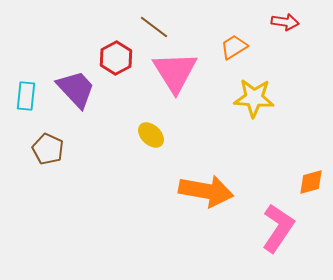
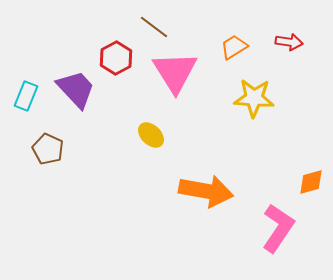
red arrow: moved 4 px right, 20 px down
cyan rectangle: rotated 16 degrees clockwise
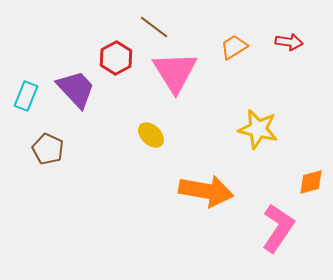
yellow star: moved 4 px right, 31 px down; rotated 9 degrees clockwise
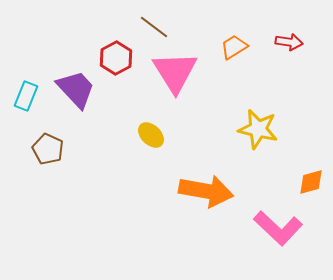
pink L-shape: rotated 99 degrees clockwise
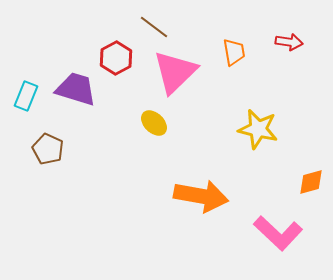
orange trapezoid: moved 5 px down; rotated 112 degrees clockwise
pink triangle: rotated 18 degrees clockwise
purple trapezoid: rotated 30 degrees counterclockwise
yellow ellipse: moved 3 px right, 12 px up
orange arrow: moved 5 px left, 5 px down
pink L-shape: moved 5 px down
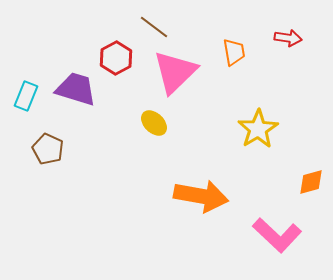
red arrow: moved 1 px left, 4 px up
yellow star: rotated 27 degrees clockwise
pink L-shape: moved 1 px left, 2 px down
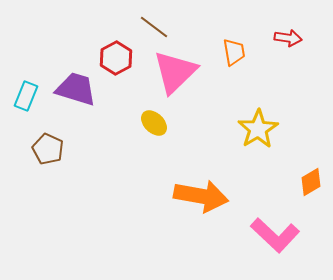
orange diamond: rotated 16 degrees counterclockwise
pink L-shape: moved 2 px left
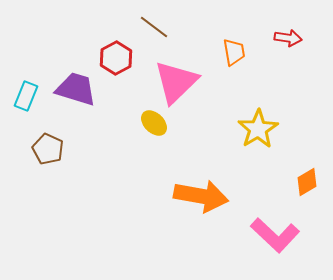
pink triangle: moved 1 px right, 10 px down
orange diamond: moved 4 px left
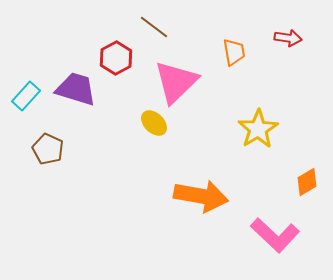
cyan rectangle: rotated 20 degrees clockwise
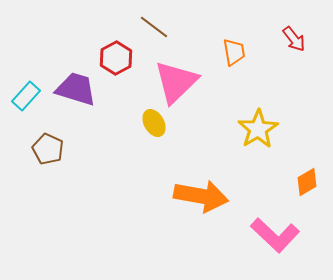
red arrow: moved 6 px right, 1 px down; rotated 44 degrees clockwise
yellow ellipse: rotated 16 degrees clockwise
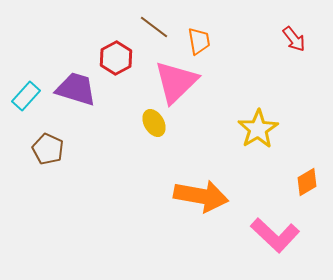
orange trapezoid: moved 35 px left, 11 px up
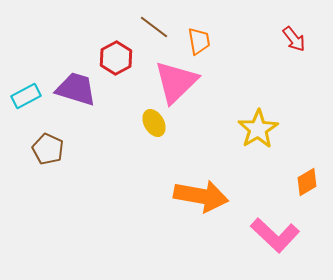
cyan rectangle: rotated 20 degrees clockwise
